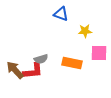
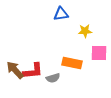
blue triangle: rotated 28 degrees counterclockwise
gray semicircle: moved 12 px right, 19 px down
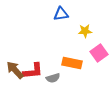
pink square: rotated 36 degrees counterclockwise
